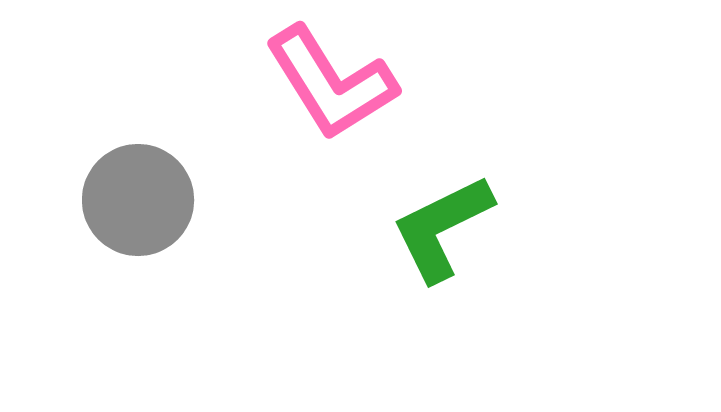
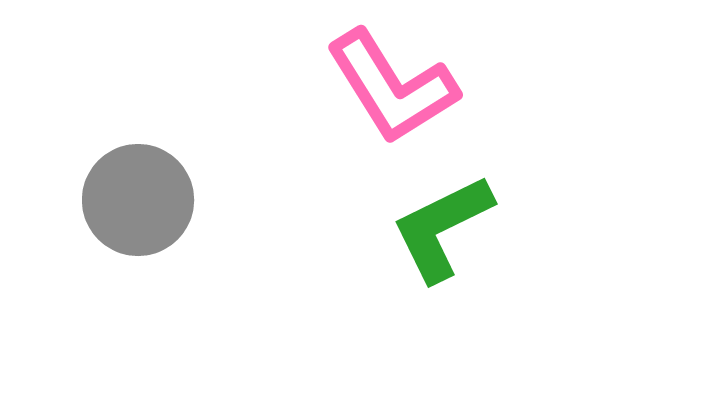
pink L-shape: moved 61 px right, 4 px down
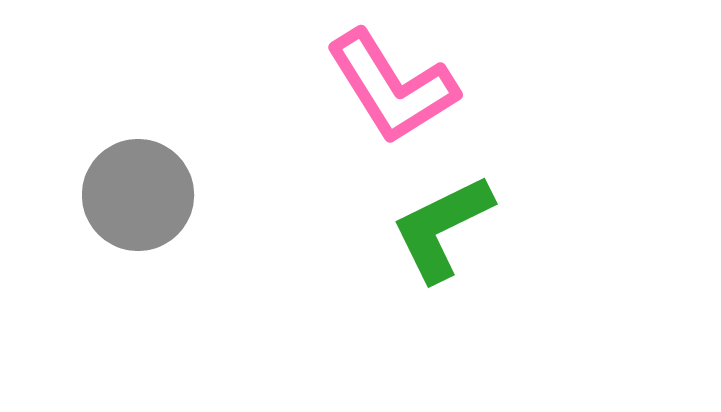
gray circle: moved 5 px up
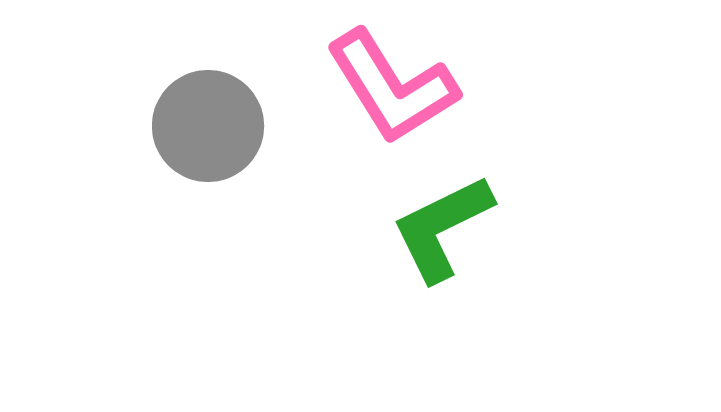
gray circle: moved 70 px right, 69 px up
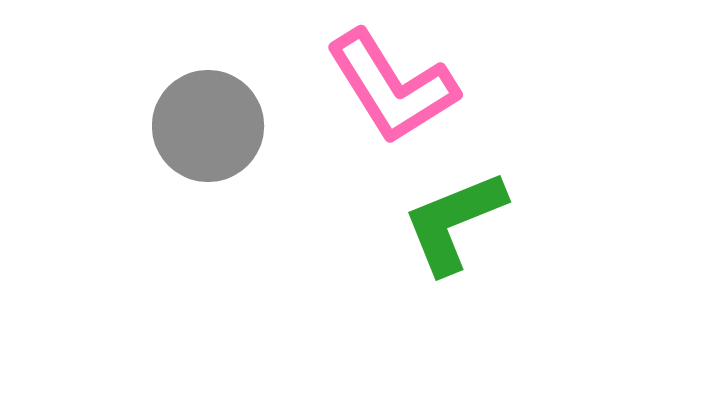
green L-shape: moved 12 px right, 6 px up; rotated 4 degrees clockwise
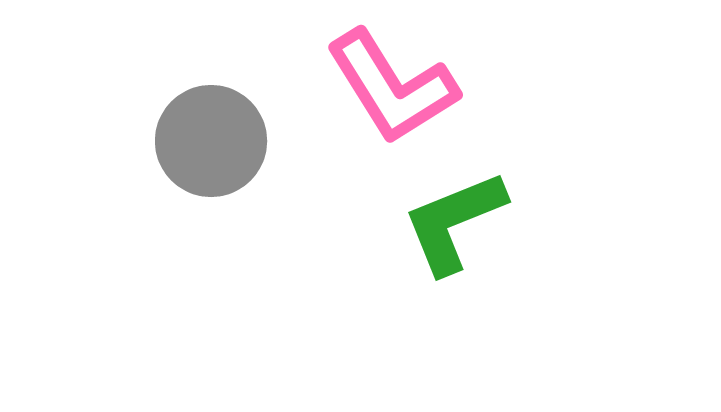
gray circle: moved 3 px right, 15 px down
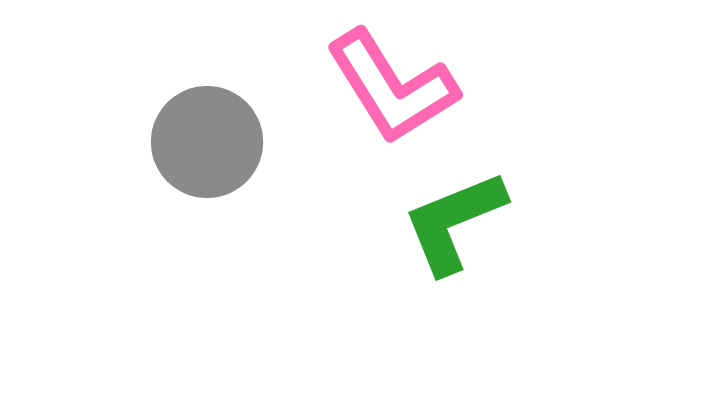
gray circle: moved 4 px left, 1 px down
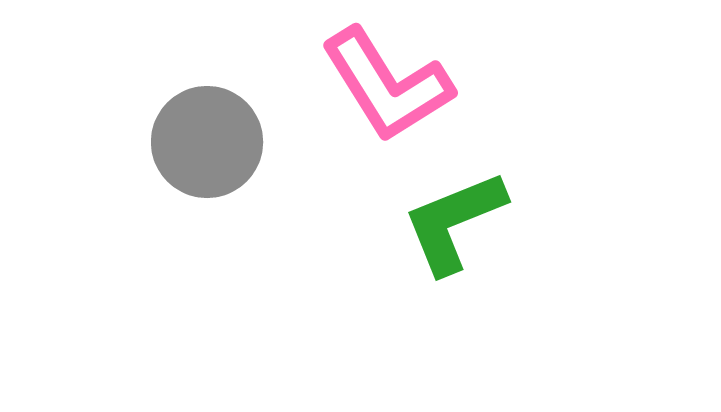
pink L-shape: moved 5 px left, 2 px up
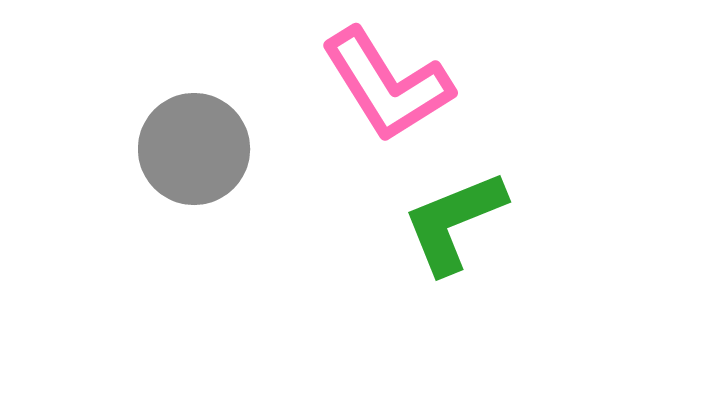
gray circle: moved 13 px left, 7 px down
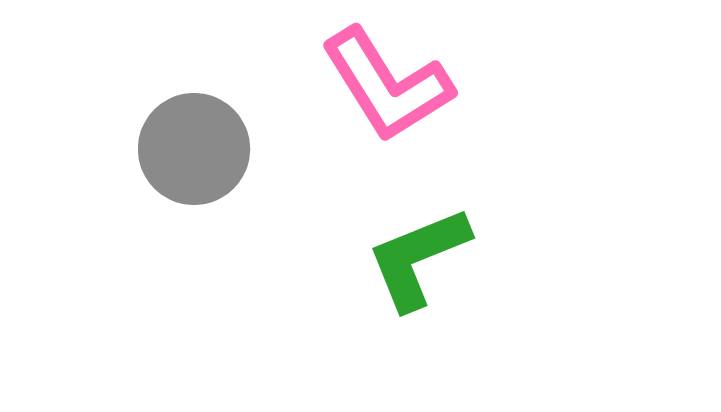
green L-shape: moved 36 px left, 36 px down
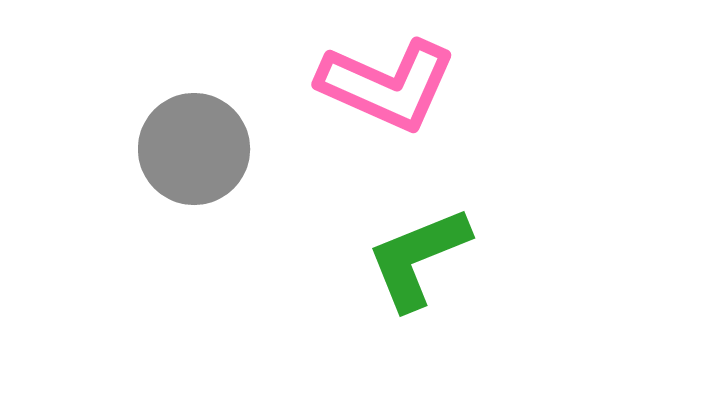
pink L-shape: rotated 34 degrees counterclockwise
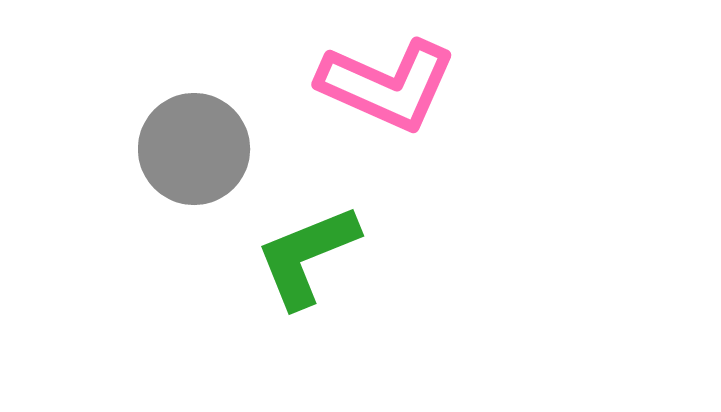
green L-shape: moved 111 px left, 2 px up
